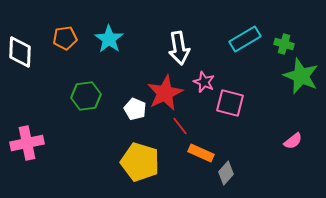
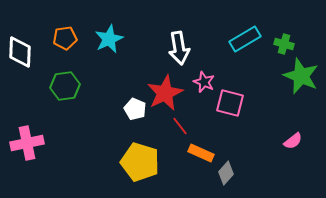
cyan star: rotated 12 degrees clockwise
green hexagon: moved 21 px left, 10 px up
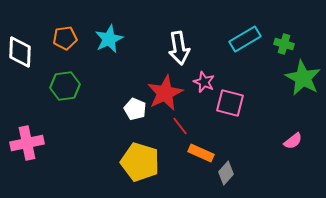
green star: moved 2 px right, 2 px down; rotated 6 degrees clockwise
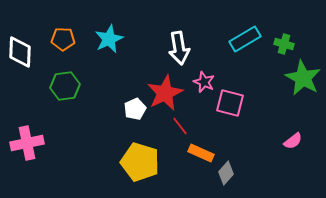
orange pentagon: moved 2 px left, 1 px down; rotated 10 degrees clockwise
white pentagon: rotated 25 degrees clockwise
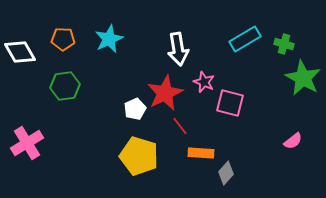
white arrow: moved 1 px left, 1 px down
white diamond: rotated 32 degrees counterclockwise
pink cross: rotated 20 degrees counterclockwise
orange rectangle: rotated 20 degrees counterclockwise
yellow pentagon: moved 1 px left, 6 px up
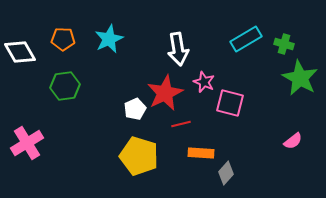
cyan rectangle: moved 1 px right
green star: moved 3 px left
red line: moved 1 px right, 2 px up; rotated 66 degrees counterclockwise
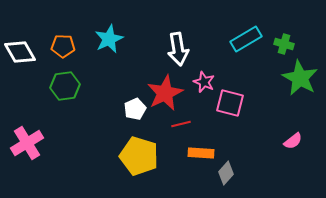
orange pentagon: moved 7 px down
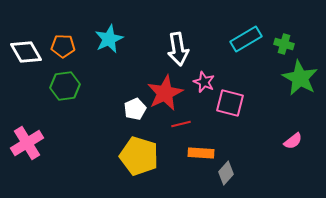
white diamond: moved 6 px right
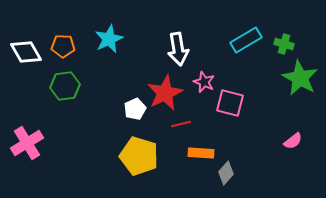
cyan rectangle: moved 1 px down
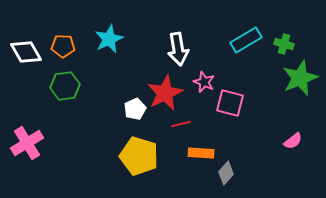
green star: rotated 21 degrees clockwise
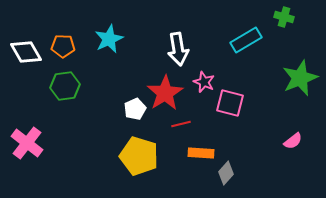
green cross: moved 27 px up
red star: rotated 6 degrees counterclockwise
pink cross: rotated 20 degrees counterclockwise
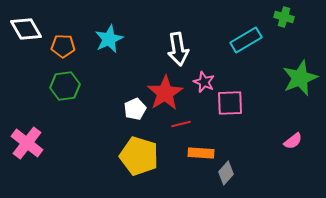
white diamond: moved 23 px up
pink square: rotated 16 degrees counterclockwise
